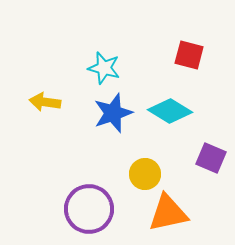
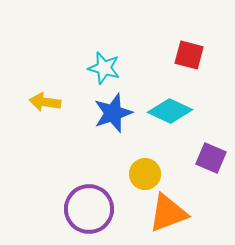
cyan diamond: rotated 6 degrees counterclockwise
orange triangle: rotated 9 degrees counterclockwise
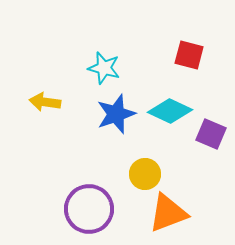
blue star: moved 3 px right, 1 px down
purple square: moved 24 px up
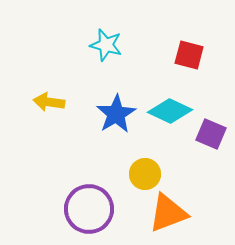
cyan star: moved 2 px right, 23 px up
yellow arrow: moved 4 px right
blue star: rotated 12 degrees counterclockwise
